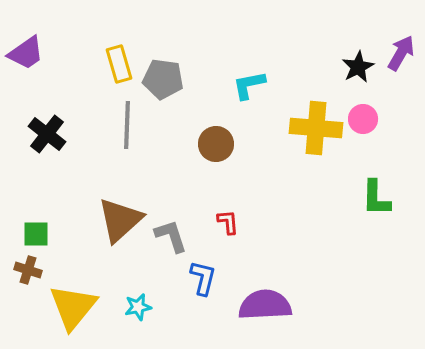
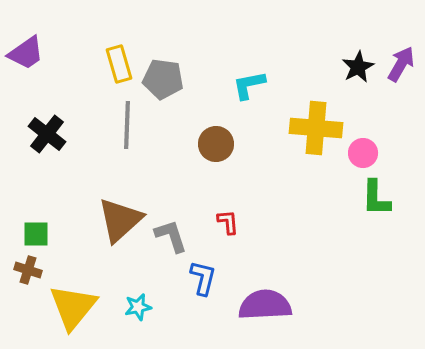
purple arrow: moved 11 px down
pink circle: moved 34 px down
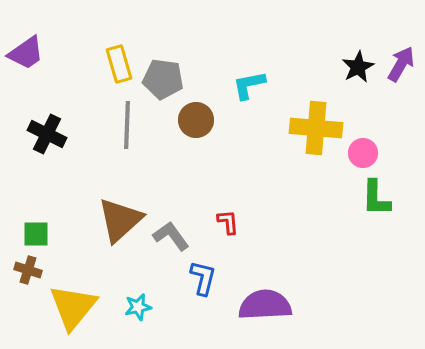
black cross: rotated 12 degrees counterclockwise
brown circle: moved 20 px left, 24 px up
gray L-shape: rotated 18 degrees counterclockwise
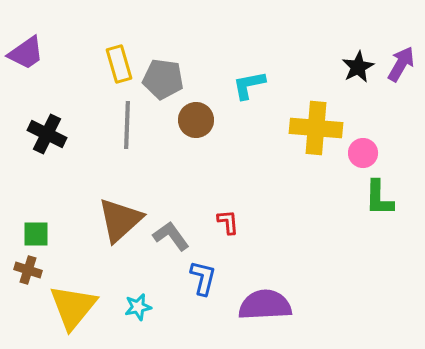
green L-shape: moved 3 px right
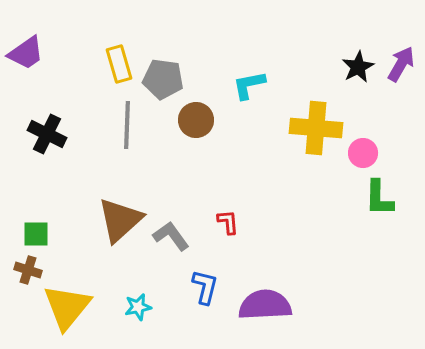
blue L-shape: moved 2 px right, 9 px down
yellow triangle: moved 6 px left
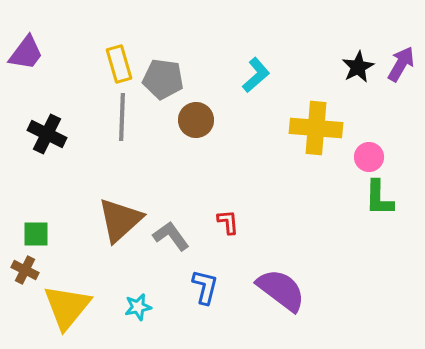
purple trapezoid: rotated 18 degrees counterclockwise
cyan L-shape: moved 7 px right, 10 px up; rotated 150 degrees clockwise
gray line: moved 5 px left, 8 px up
pink circle: moved 6 px right, 4 px down
brown cross: moved 3 px left; rotated 8 degrees clockwise
purple semicircle: moved 16 px right, 15 px up; rotated 40 degrees clockwise
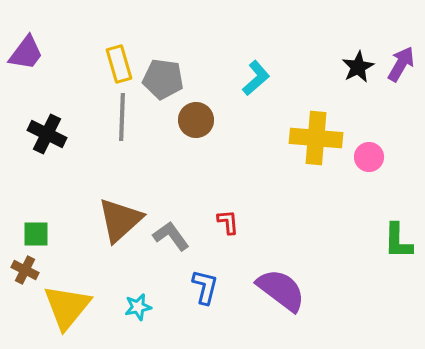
cyan L-shape: moved 3 px down
yellow cross: moved 10 px down
green L-shape: moved 19 px right, 43 px down
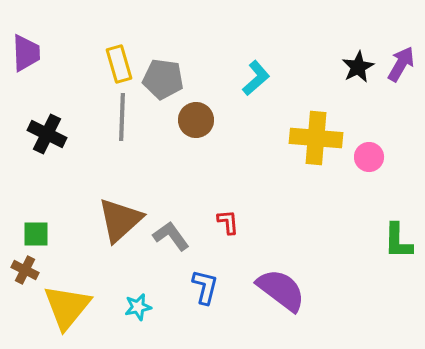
purple trapezoid: rotated 39 degrees counterclockwise
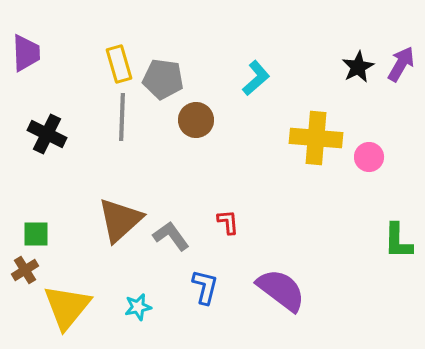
brown cross: rotated 32 degrees clockwise
